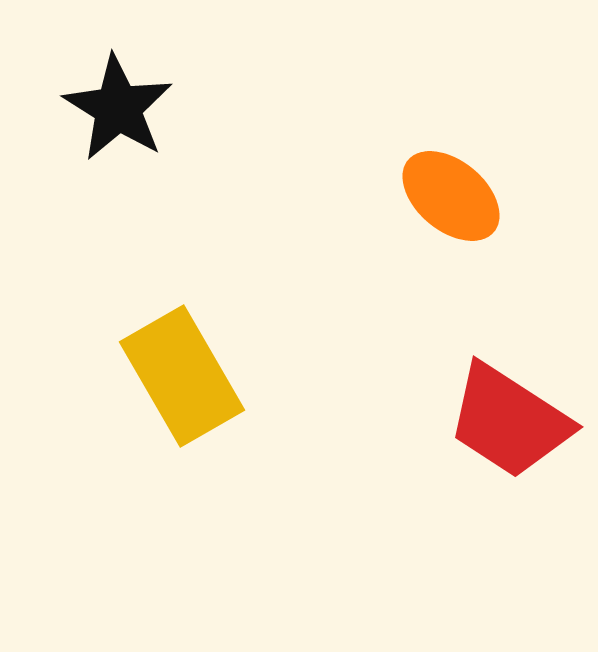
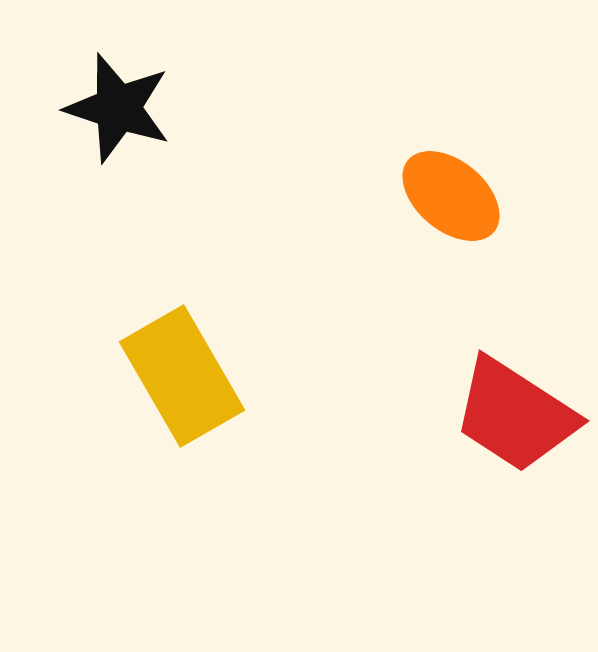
black star: rotated 14 degrees counterclockwise
red trapezoid: moved 6 px right, 6 px up
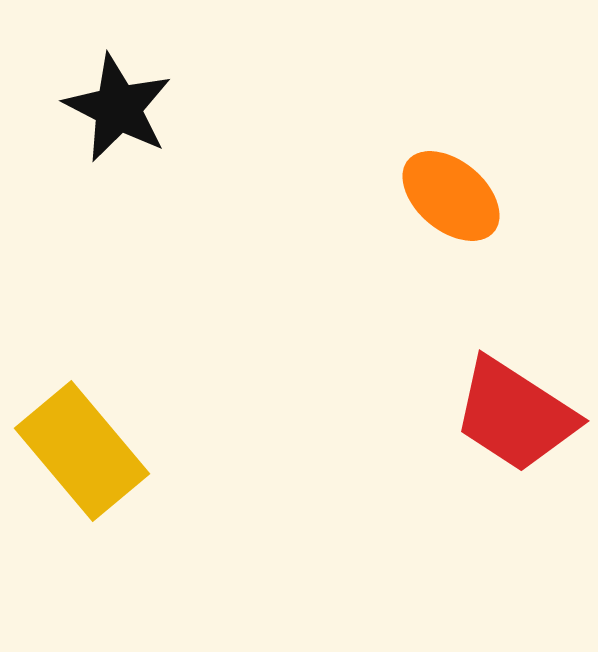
black star: rotated 9 degrees clockwise
yellow rectangle: moved 100 px left, 75 px down; rotated 10 degrees counterclockwise
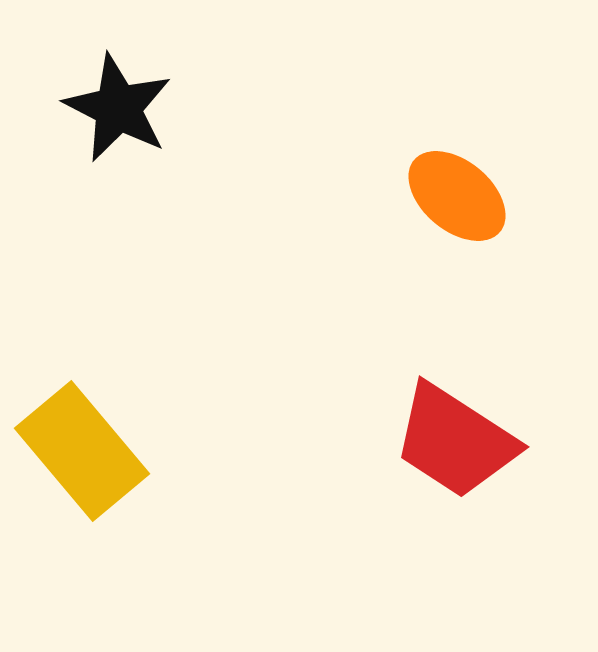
orange ellipse: moved 6 px right
red trapezoid: moved 60 px left, 26 px down
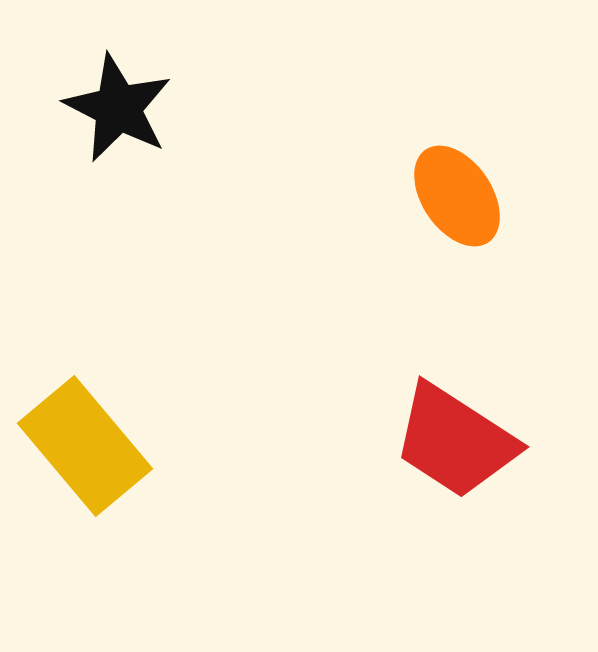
orange ellipse: rotated 16 degrees clockwise
yellow rectangle: moved 3 px right, 5 px up
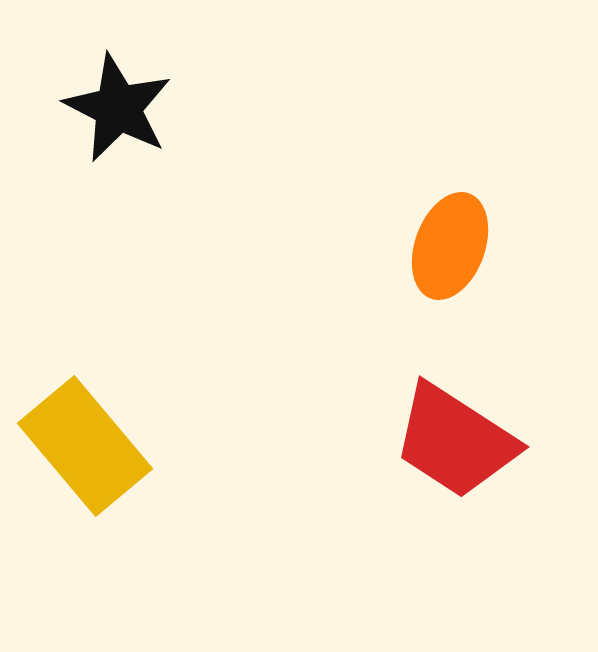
orange ellipse: moved 7 px left, 50 px down; rotated 54 degrees clockwise
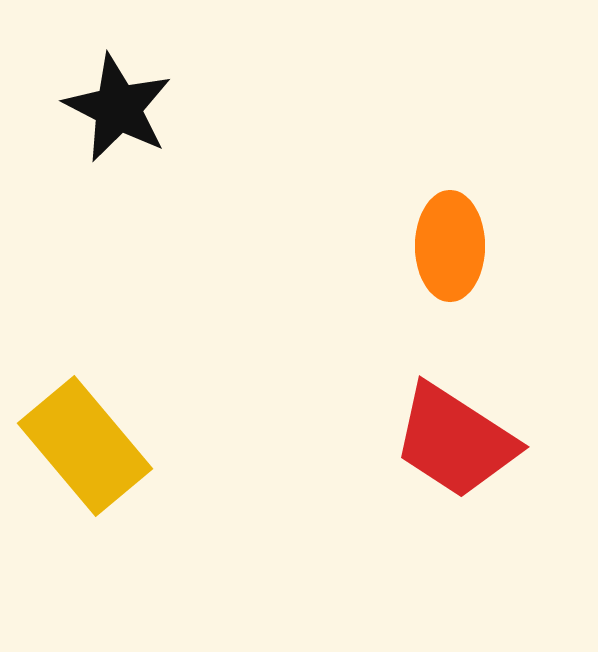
orange ellipse: rotated 20 degrees counterclockwise
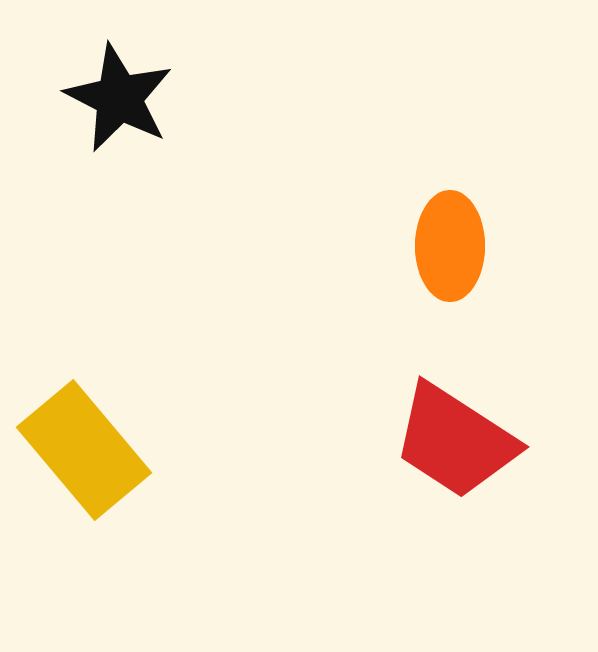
black star: moved 1 px right, 10 px up
yellow rectangle: moved 1 px left, 4 px down
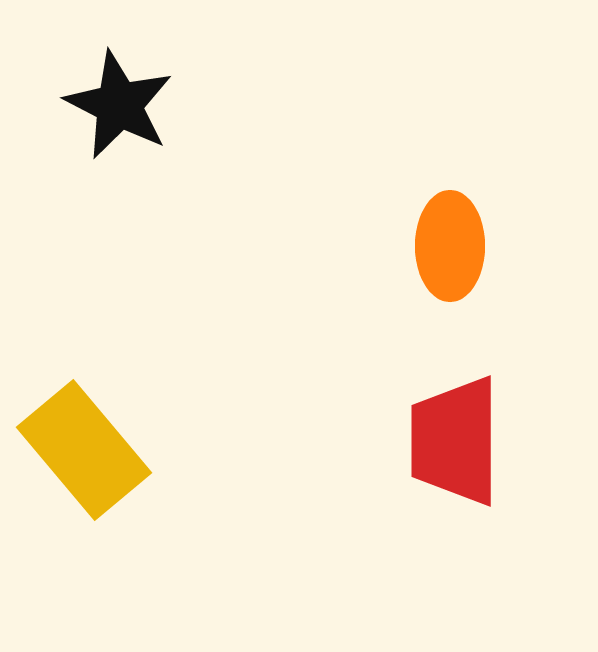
black star: moved 7 px down
red trapezoid: rotated 57 degrees clockwise
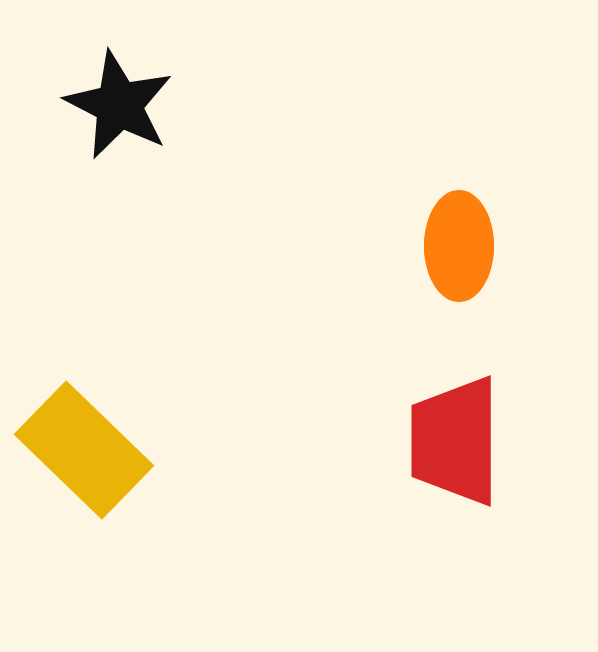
orange ellipse: moved 9 px right
yellow rectangle: rotated 6 degrees counterclockwise
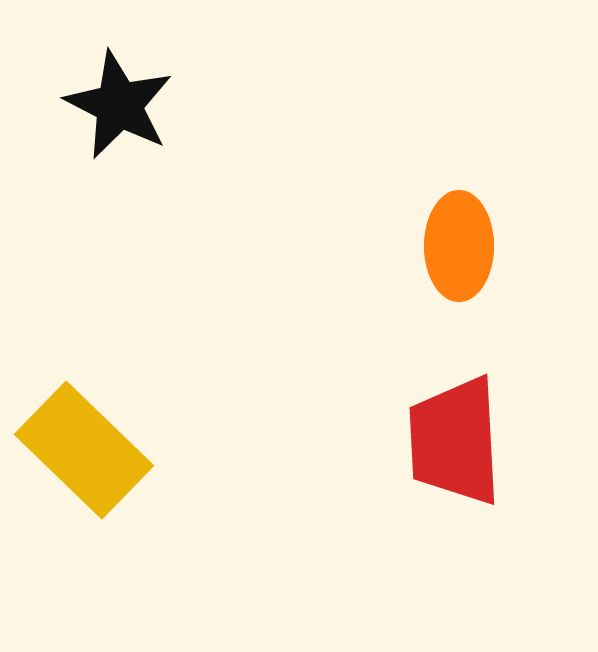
red trapezoid: rotated 3 degrees counterclockwise
